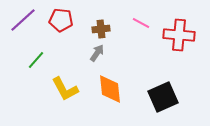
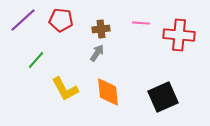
pink line: rotated 24 degrees counterclockwise
orange diamond: moved 2 px left, 3 px down
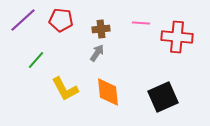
red cross: moved 2 px left, 2 px down
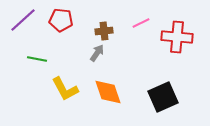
pink line: rotated 30 degrees counterclockwise
brown cross: moved 3 px right, 2 px down
green line: moved 1 px right, 1 px up; rotated 60 degrees clockwise
orange diamond: rotated 12 degrees counterclockwise
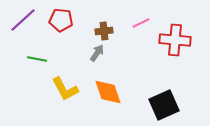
red cross: moved 2 px left, 3 px down
black square: moved 1 px right, 8 px down
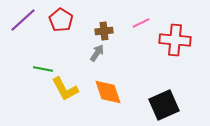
red pentagon: rotated 25 degrees clockwise
green line: moved 6 px right, 10 px down
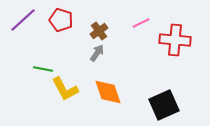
red pentagon: rotated 15 degrees counterclockwise
brown cross: moved 5 px left; rotated 30 degrees counterclockwise
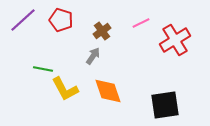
brown cross: moved 3 px right
red cross: rotated 36 degrees counterclockwise
gray arrow: moved 4 px left, 3 px down
orange diamond: moved 1 px up
black square: moved 1 px right; rotated 16 degrees clockwise
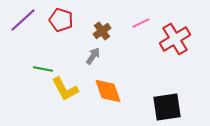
red cross: moved 1 px up
black square: moved 2 px right, 2 px down
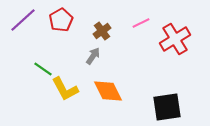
red pentagon: rotated 25 degrees clockwise
green line: rotated 24 degrees clockwise
orange diamond: rotated 8 degrees counterclockwise
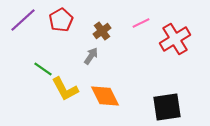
gray arrow: moved 2 px left
orange diamond: moved 3 px left, 5 px down
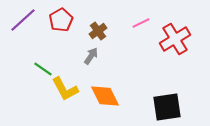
brown cross: moved 4 px left
